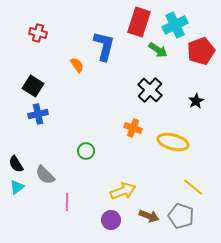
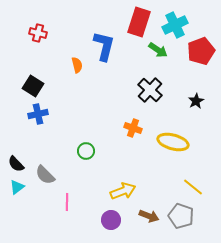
orange semicircle: rotated 21 degrees clockwise
black semicircle: rotated 12 degrees counterclockwise
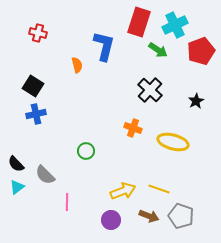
blue cross: moved 2 px left
yellow line: moved 34 px left, 2 px down; rotated 20 degrees counterclockwise
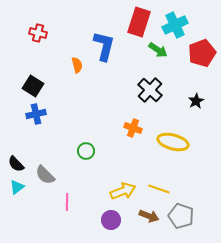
red pentagon: moved 1 px right, 2 px down
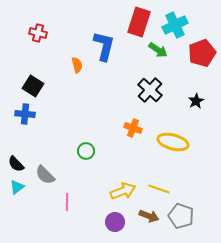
blue cross: moved 11 px left; rotated 18 degrees clockwise
purple circle: moved 4 px right, 2 px down
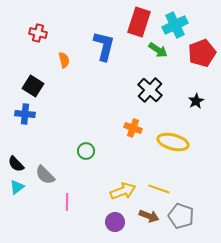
orange semicircle: moved 13 px left, 5 px up
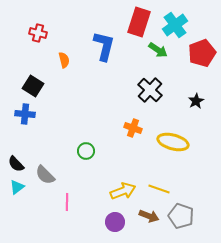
cyan cross: rotated 10 degrees counterclockwise
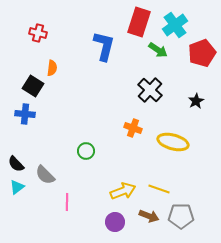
orange semicircle: moved 12 px left, 8 px down; rotated 21 degrees clockwise
gray pentagon: rotated 20 degrees counterclockwise
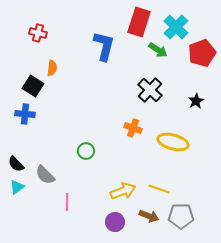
cyan cross: moved 1 px right, 2 px down; rotated 10 degrees counterclockwise
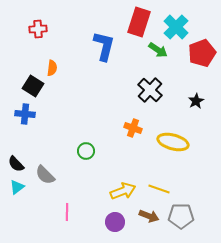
red cross: moved 4 px up; rotated 18 degrees counterclockwise
pink line: moved 10 px down
